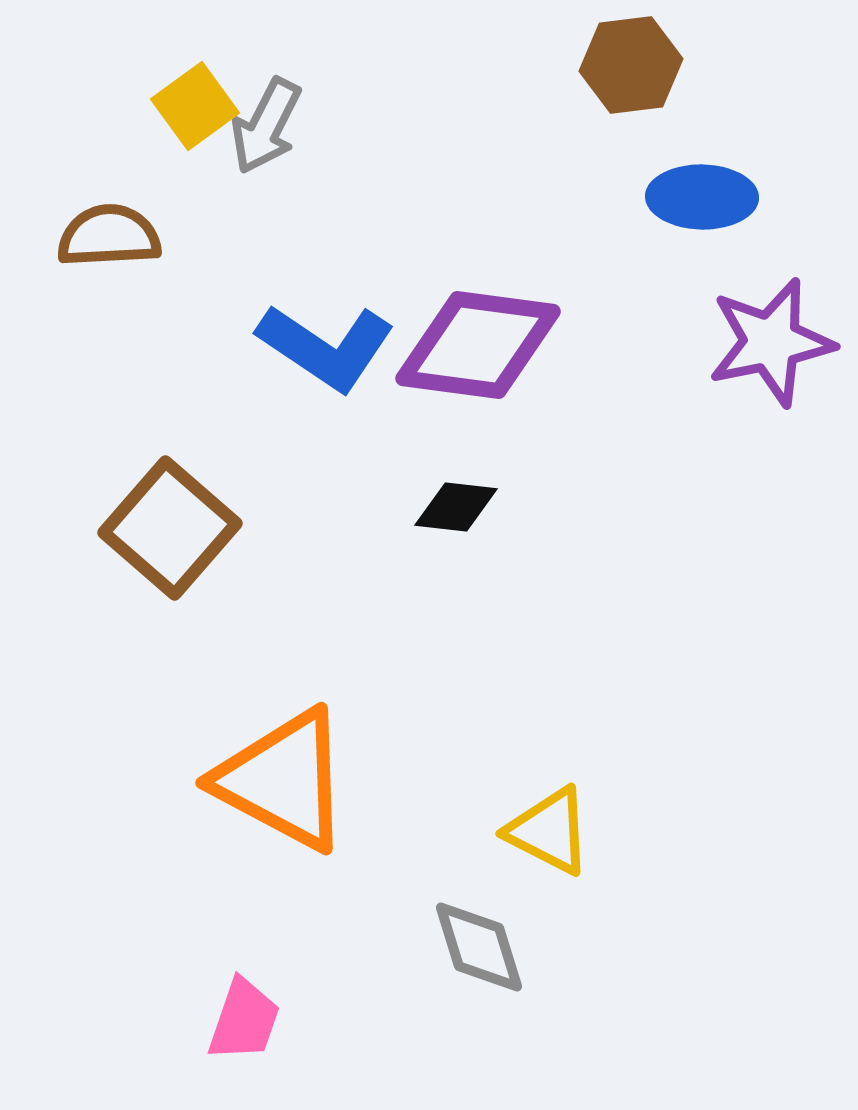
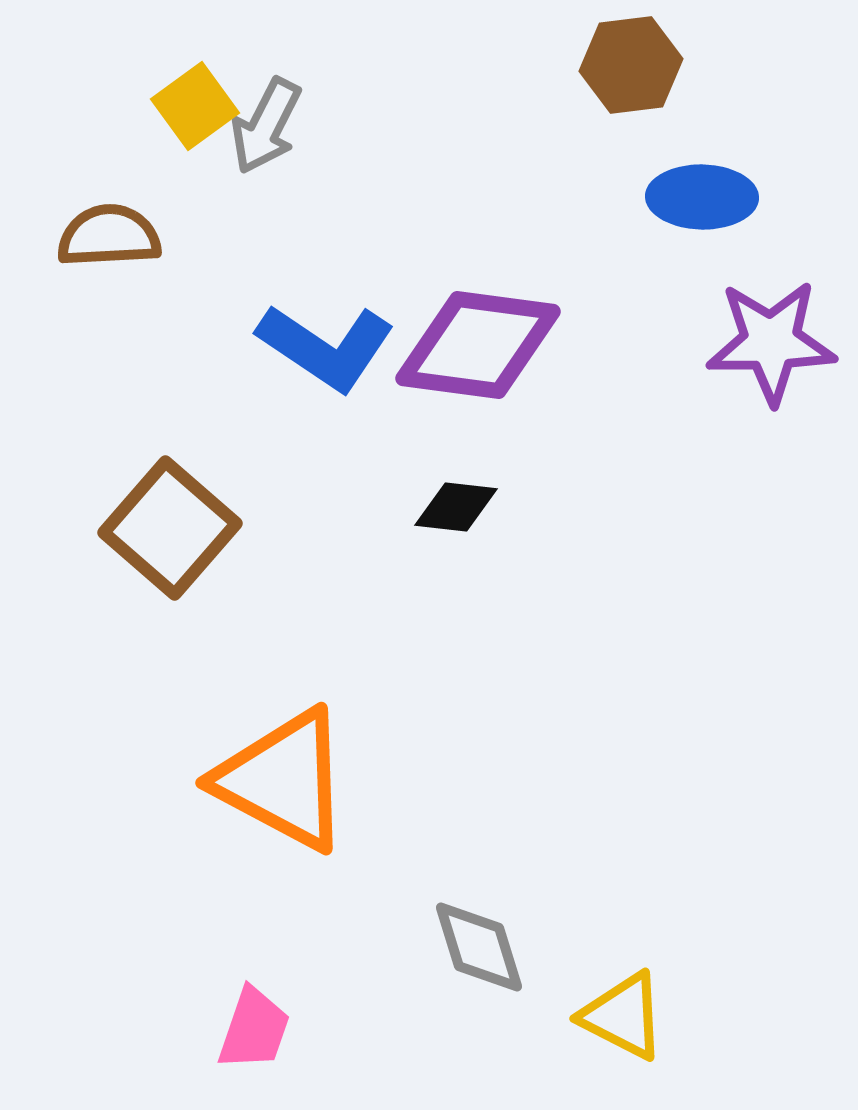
purple star: rotated 11 degrees clockwise
yellow triangle: moved 74 px right, 185 px down
pink trapezoid: moved 10 px right, 9 px down
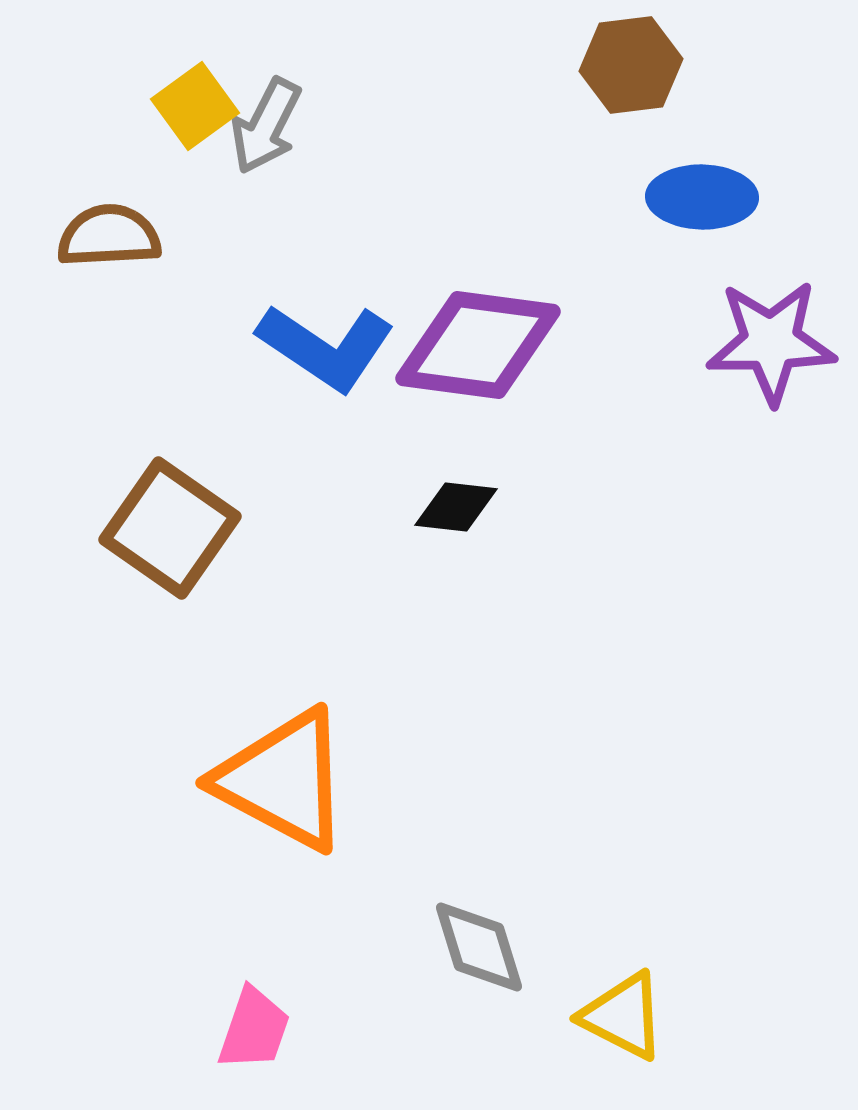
brown square: rotated 6 degrees counterclockwise
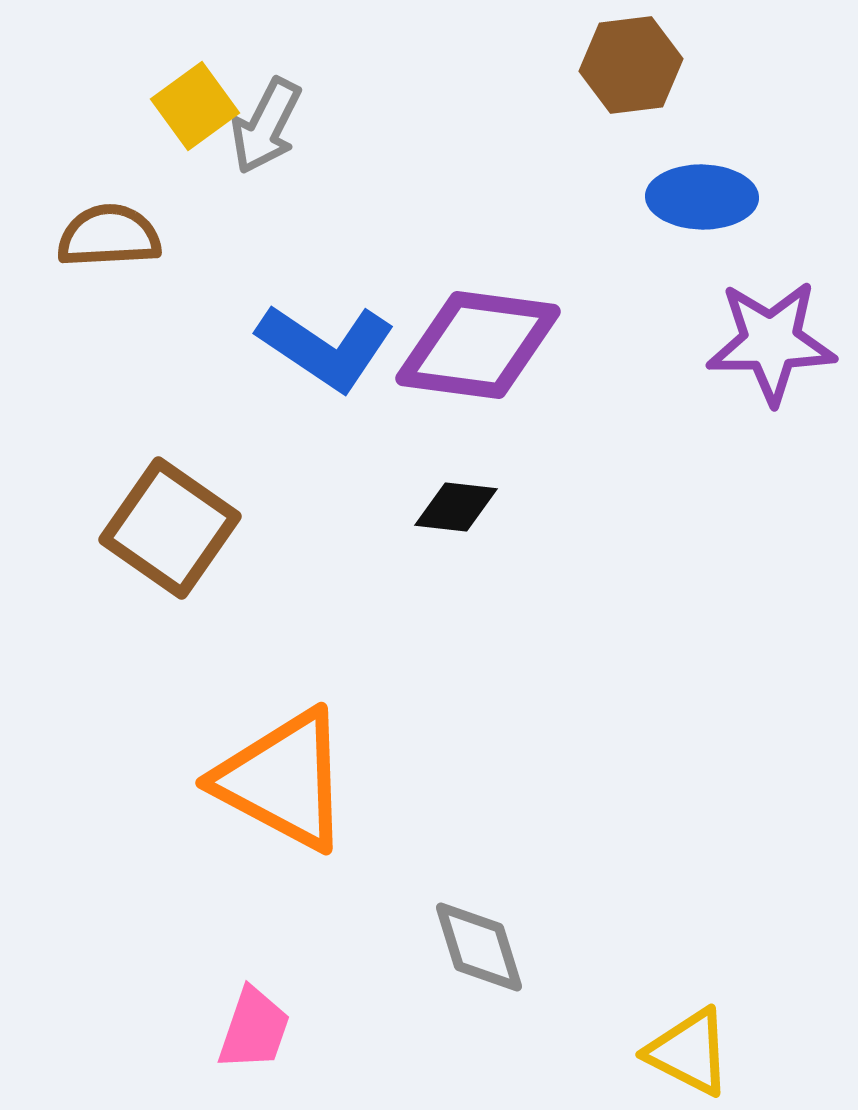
yellow triangle: moved 66 px right, 36 px down
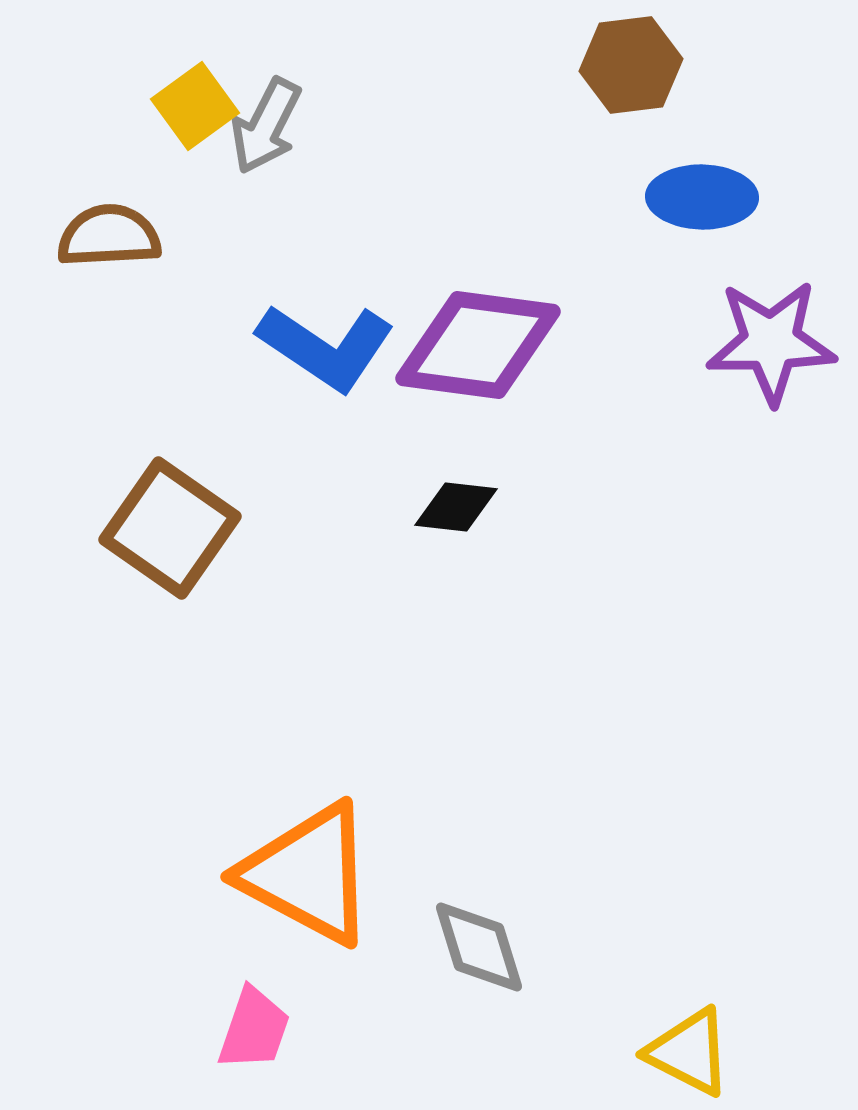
orange triangle: moved 25 px right, 94 px down
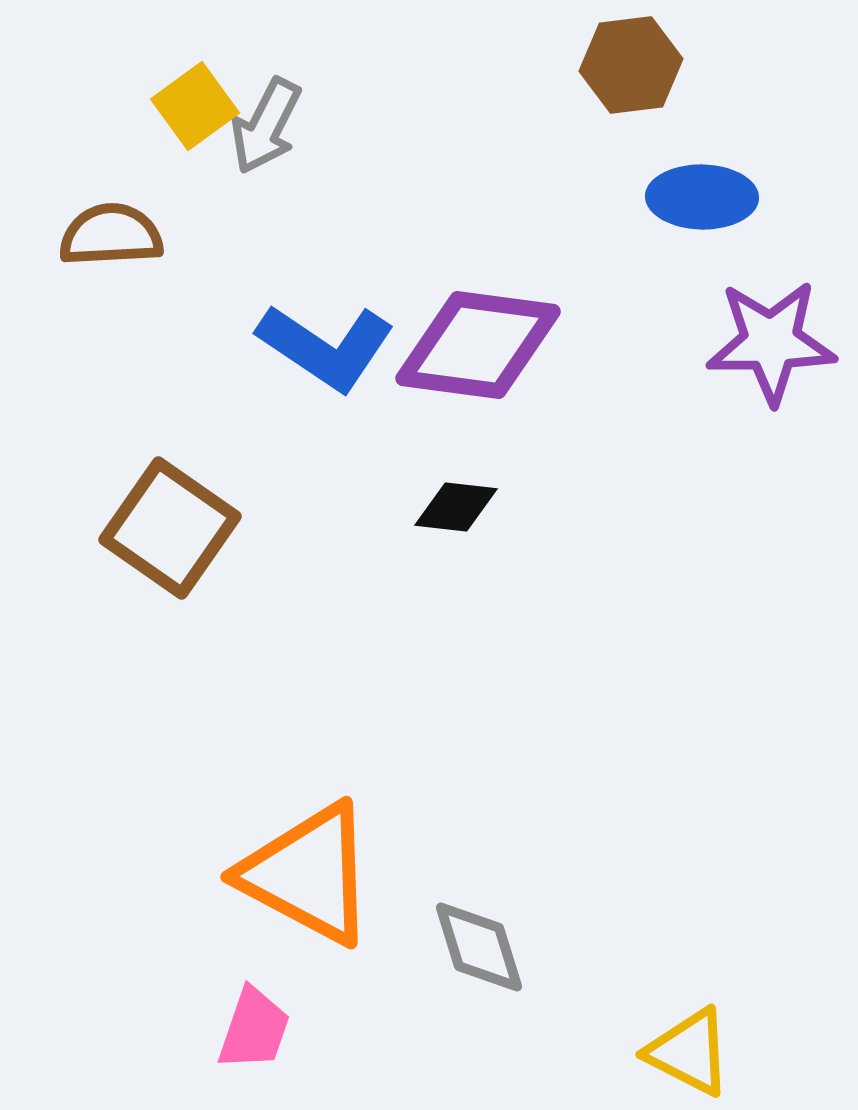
brown semicircle: moved 2 px right, 1 px up
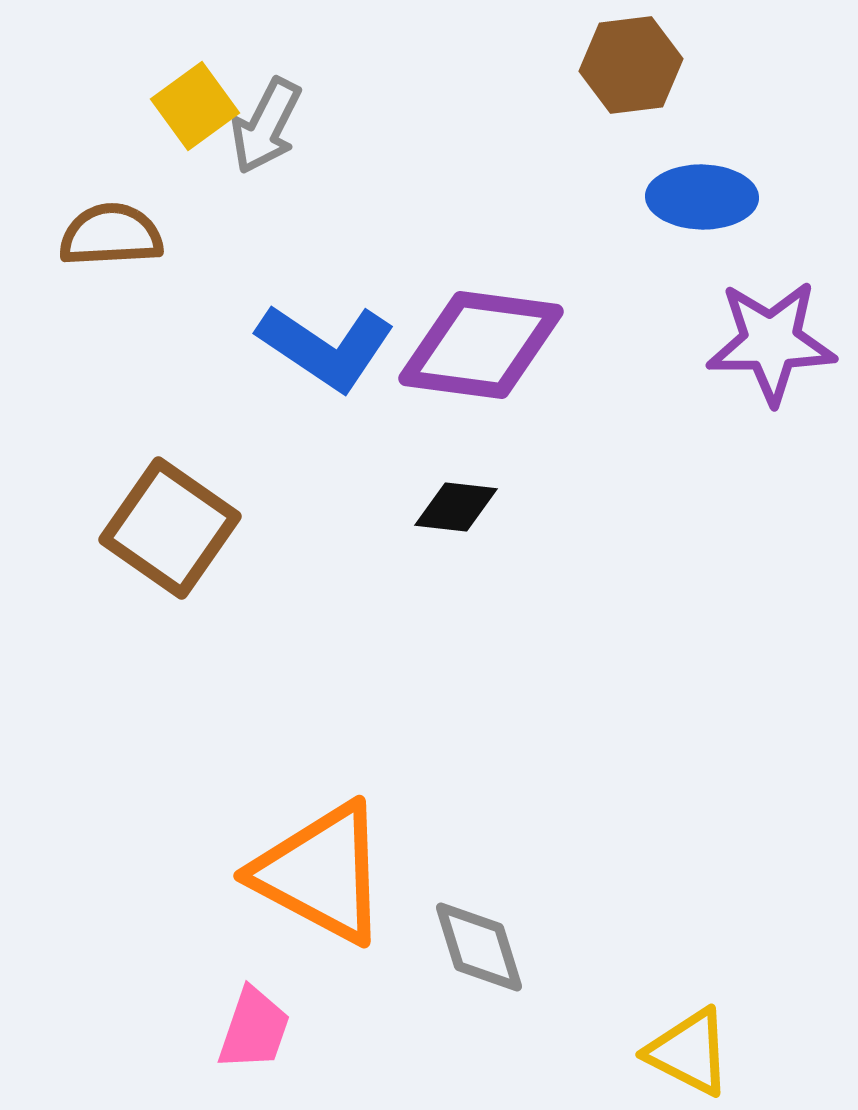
purple diamond: moved 3 px right
orange triangle: moved 13 px right, 1 px up
